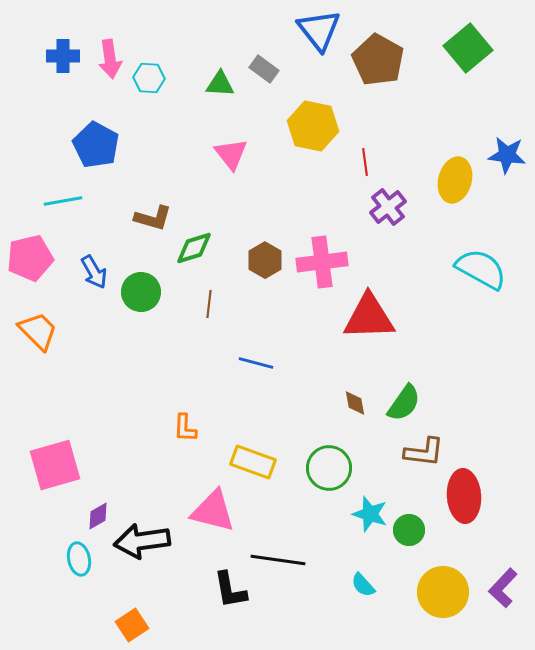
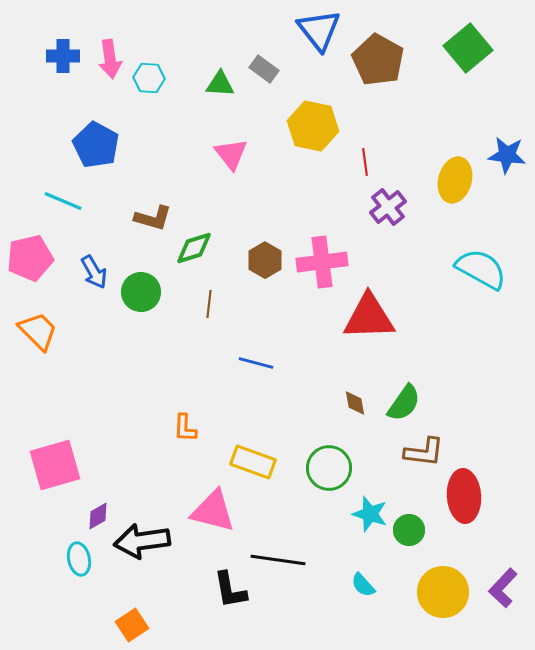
cyan line at (63, 201): rotated 33 degrees clockwise
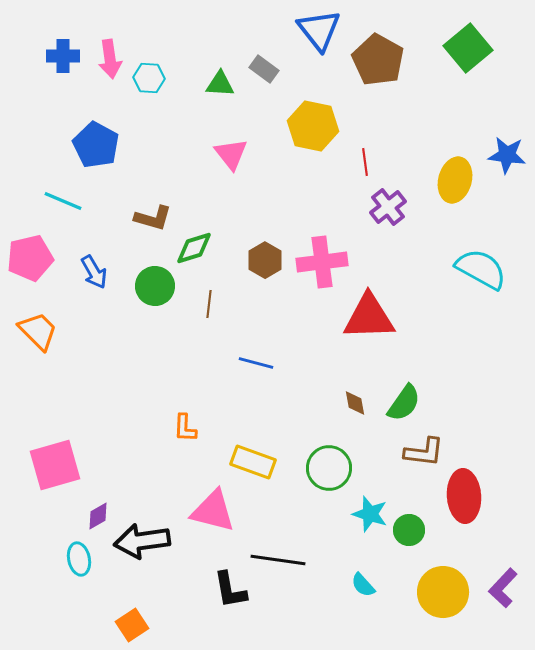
green circle at (141, 292): moved 14 px right, 6 px up
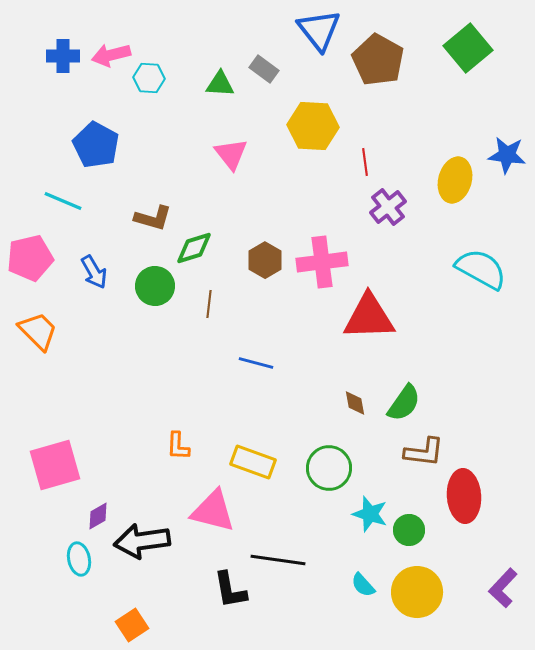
pink arrow at (110, 59): moved 1 px right, 4 px up; rotated 84 degrees clockwise
yellow hexagon at (313, 126): rotated 9 degrees counterclockwise
orange L-shape at (185, 428): moved 7 px left, 18 px down
yellow circle at (443, 592): moved 26 px left
